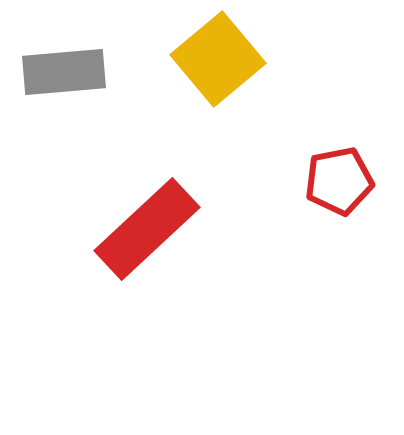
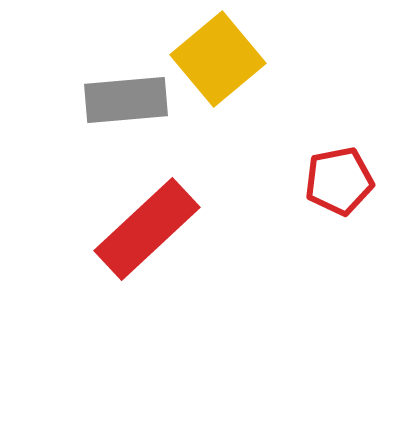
gray rectangle: moved 62 px right, 28 px down
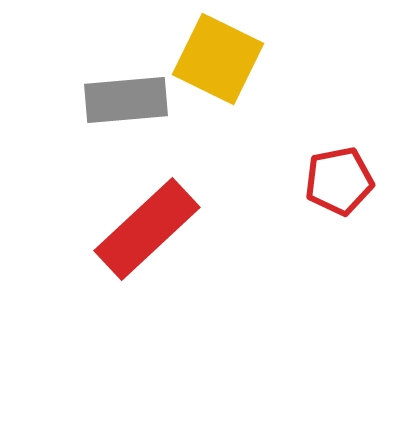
yellow square: rotated 24 degrees counterclockwise
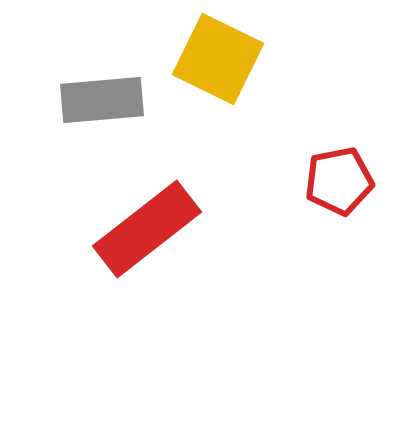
gray rectangle: moved 24 px left
red rectangle: rotated 5 degrees clockwise
